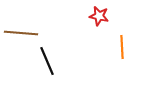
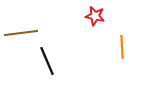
red star: moved 4 px left
brown line: rotated 12 degrees counterclockwise
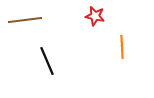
brown line: moved 4 px right, 13 px up
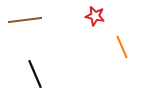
orange line: rotated 20 degrees counterclockwise
black line: moved 12 px left, 13 px down
